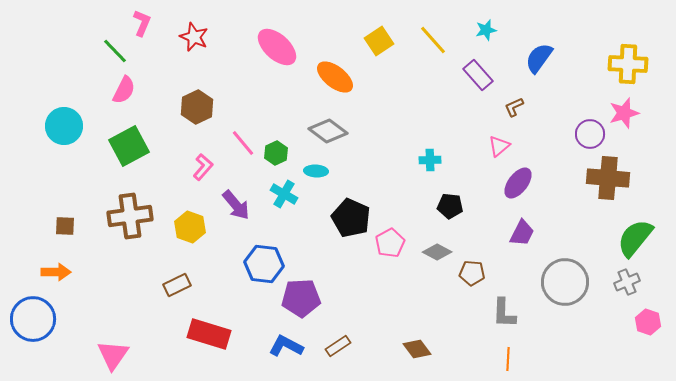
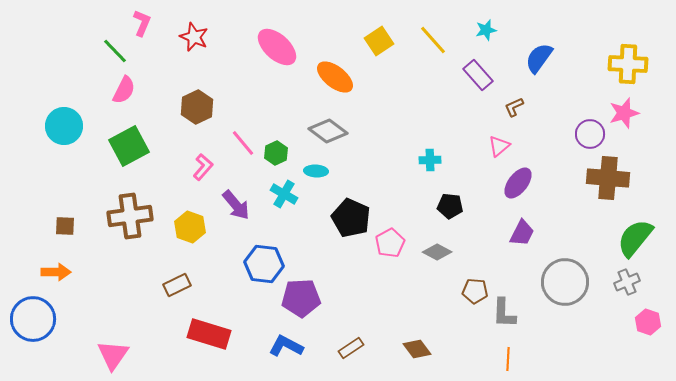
brown pentagon at (472, 273): moved 3 px right, 18 px down
brown rectangle at (338, 346): moved 13 px right, 2 px down
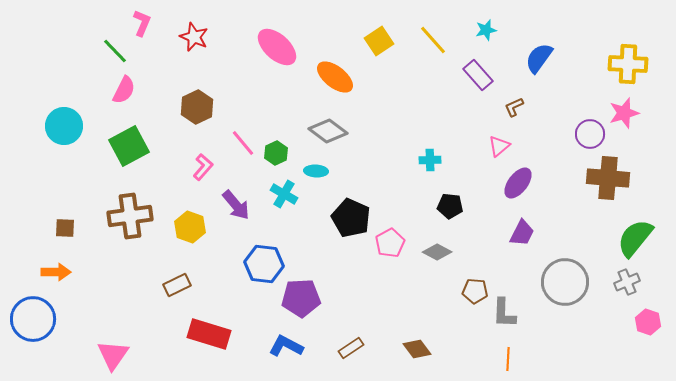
brown square at (65, 226): moved 2 px down
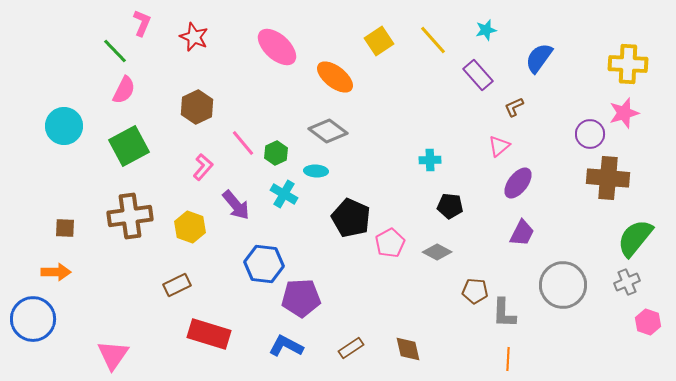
gray circle at (565, 282): moved 2 px left, 3 px down
brown diamond at (417, 349): moved 9 px left; rotated 24 degrees clockwise
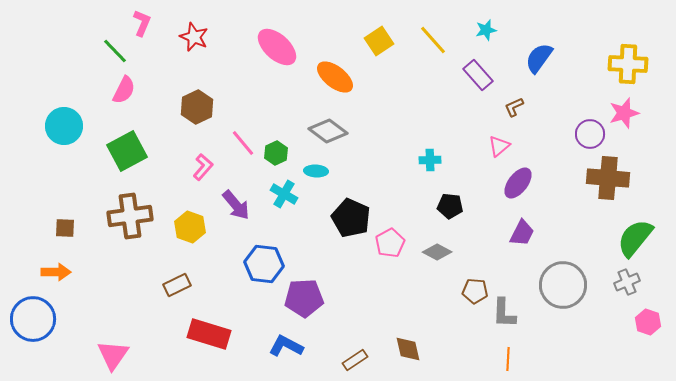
green square at (129, 146): moved 2 px left, 5 px down
purple pentagon at (301, 298): moved 3 px right
brown rectangle at (351, 348): moved 4 px right, 12 px down
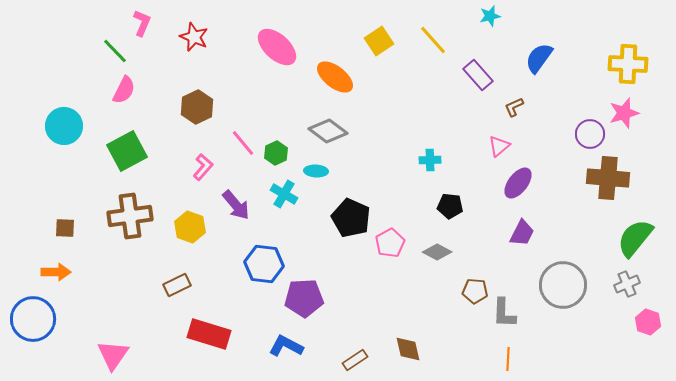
cyan star at (486, 30): moved 4 px right, 14 px up
gray cross at (627, 282): moved 2 px down
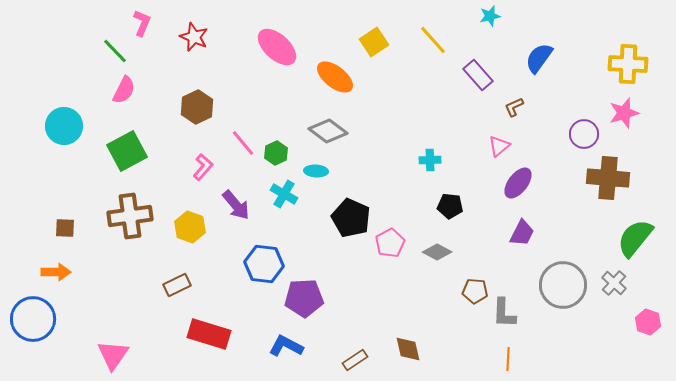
yellow square at (379, 41): moved 5 px left, 1 px down
purple circle at (590, 134): moved 6 px left
gray cross at (627, 284): moved 13 px left, 1 px up; rotated 25 degrees counterclockwise
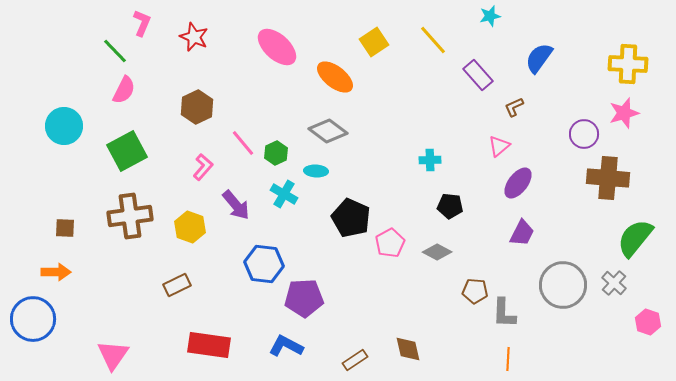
red rectangle at (209, 334): moved 11 px down; rotated 9 degrees counterclockwise
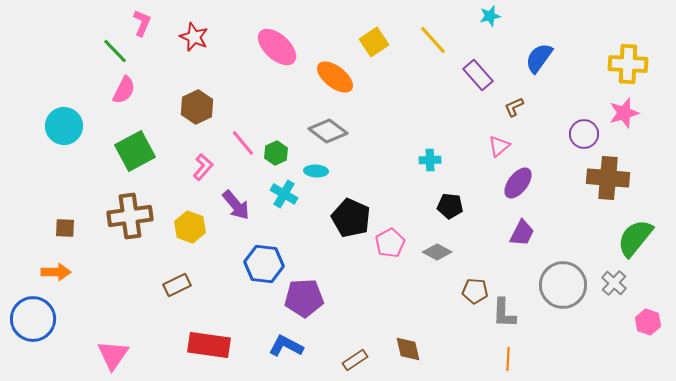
green square at (127, 151): moved 8 px right
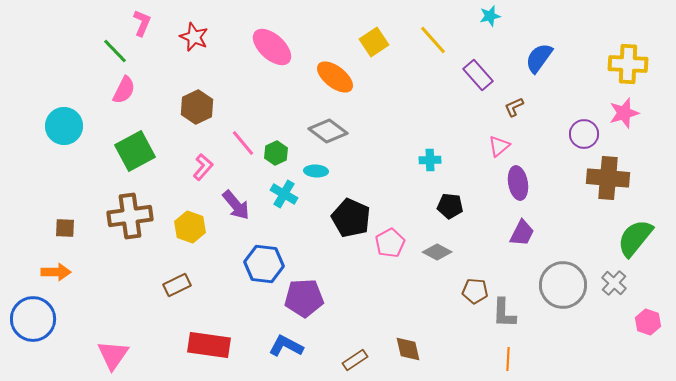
pink ellipse at (277, 47): moved 5 px left
purple ellipse at (518, 183): rotated 48 degrees counterclockwise
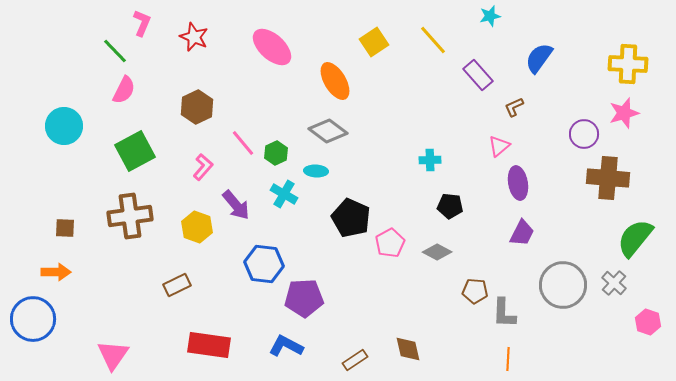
orange ellipse at (335, 77): moved 4 px down; rotated 21 degrees clockwise
yellow hexagon at (190, 227): moved 7 px right
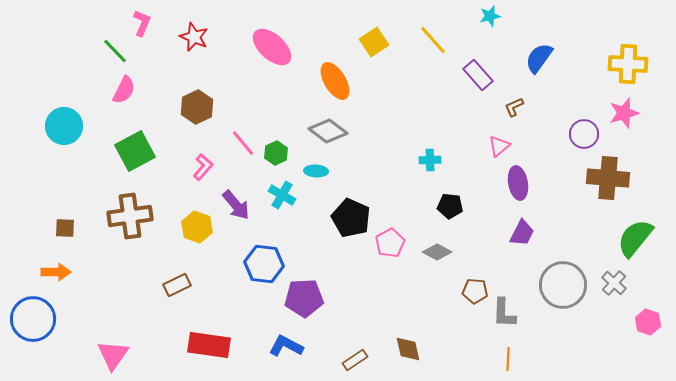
cyan cross at (284, 194): moved 2 px left, 1 px down
